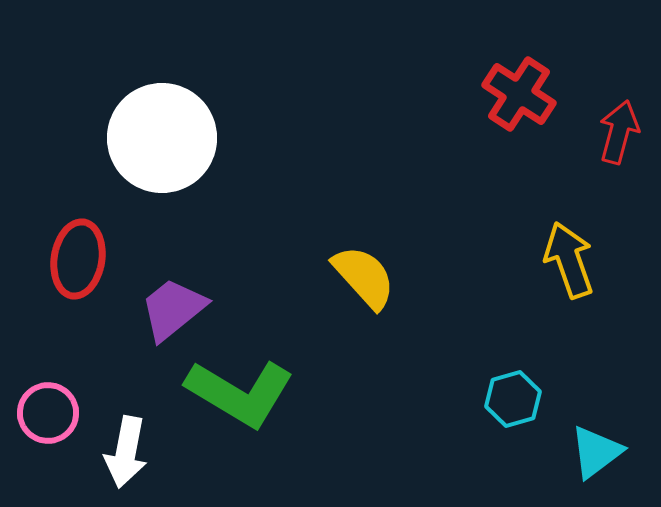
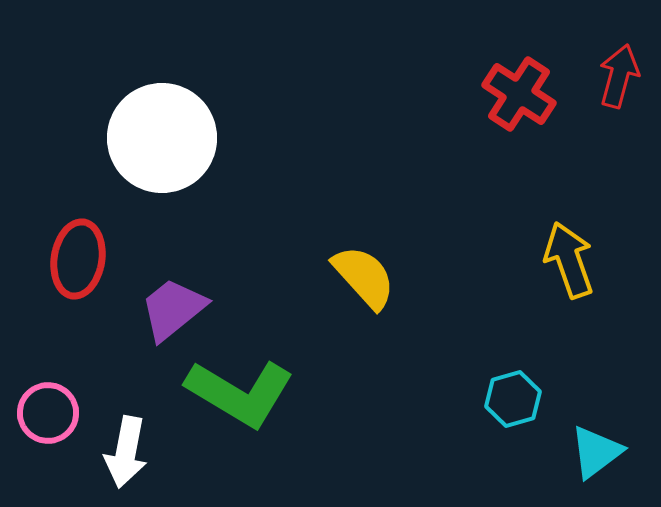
red arrow: moved 56 px up
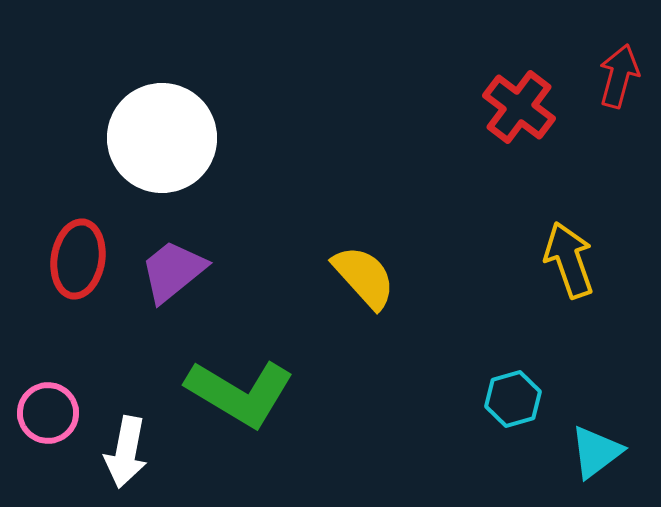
red cross: moved 13 px down; rotated 4 degrees clockwise
purple trapezoid: moved 38 px up
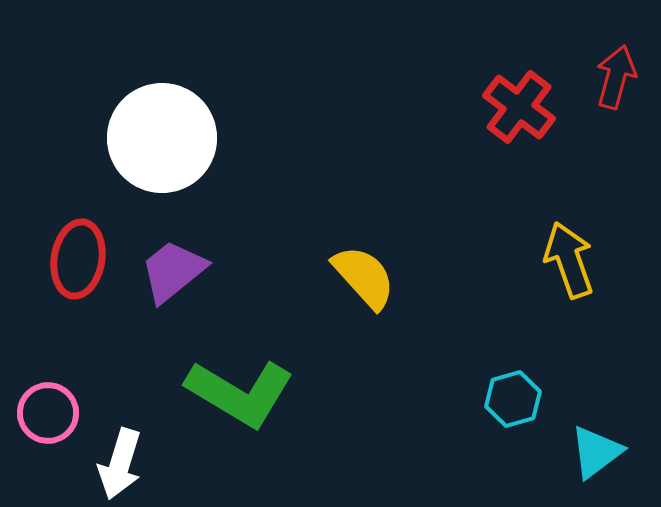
red arrow: moved 3 px left, 1 px down
white arrow: moved 6 px left, 12 px down; rotated 6 degrees clockwise
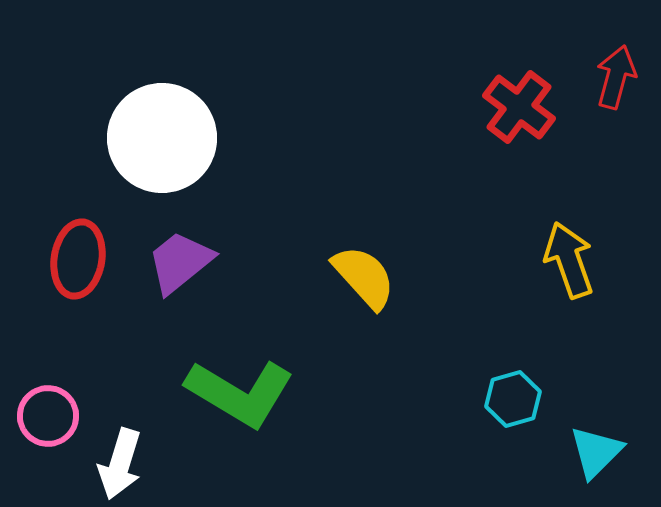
purple trapezoid: moved 7 px right, 9 px up
pink circle: moved 3 px down
cyan triangle: rotated 8 degrees counterclockwise
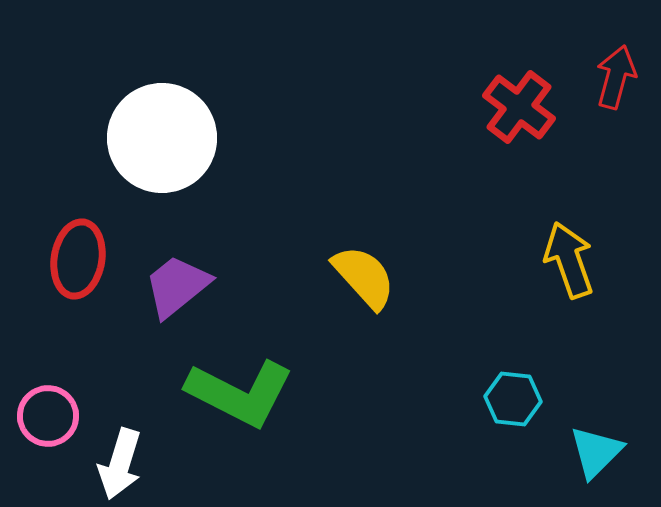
purple trapezoid: moved 3 px left, 24 px down
green L-shape: rotated 4 degrees counterclockwise
cyan hexagon: rotated 22 degrees clockwise
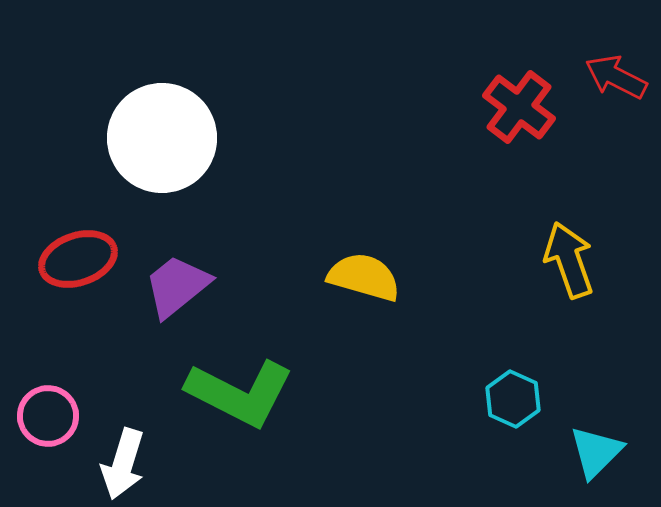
red arrow: rotated 78 degrees counterclockwise
red ellipse: rotated 62 degrees clockwise
yellow semicircle: rotated 32 degrees counterclockwise
cyan hexagon: rotated 18 degrees clockwise
white arrow: moved 3 px right
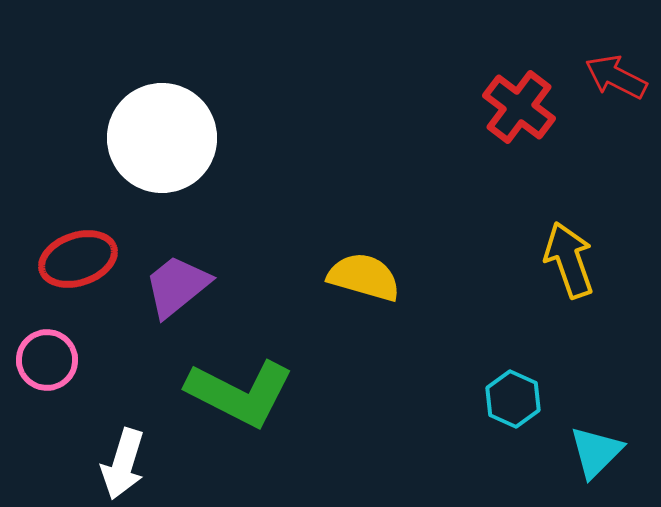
pink circle: moved 1 px left, 56 px up
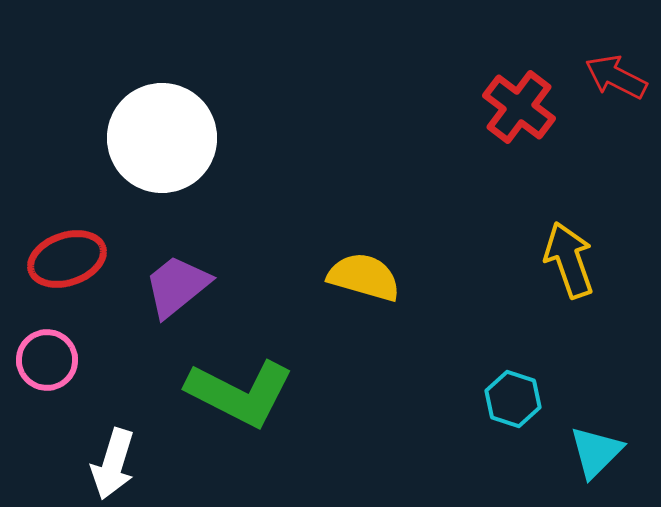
red ellipse: moved 11 px left
cyan hexagon: rotated 6 degrees counterclockwise
white arrow: moved 10 px left
